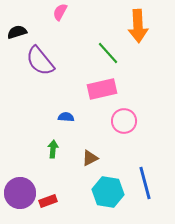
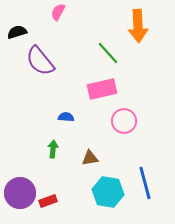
pink semicircle: moved 2 px left
brown triangle: rotated 18 degrees clockwise
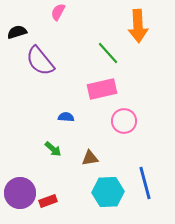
green arrow: rotated 126 degrees clockwise
cyan hexagon: rotated 12 degrees counterclockwise
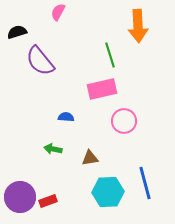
green line: moved 2 px right, 2 px down; rotated 25 degrees clockwise
green arrow: rotated 150 degrees clockwise
purple circle: moved 4 px down
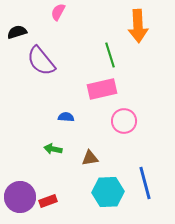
purple semicircle: moved 1 px right
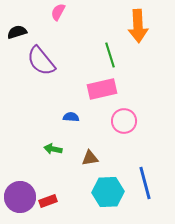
blue semicircle: moved 5 px right
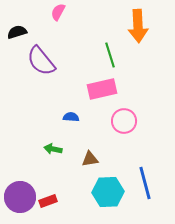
brown triangle: moved 1 px down
